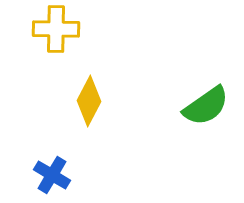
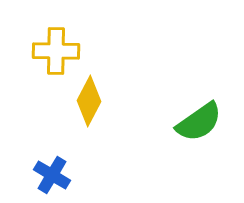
yellow cross: moved 22 px down
green semicircle: moved 7 px left, 16 px down
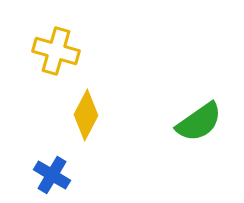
yellow cross: rotated 15 degrees clockwise
yellow diamond: moved 3 px left, 14 px down
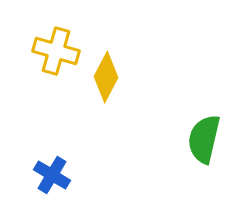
yellow diamond: moved 20 px right, 38 px up
green semicircle: moved 5 px right, 17 px down; rotated 138 degrees clockwise
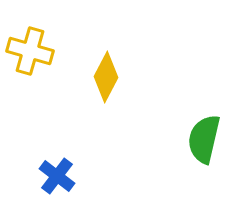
yellow cross: moved 26 px left
blue cross: moved 5 px right, 1 px down; rotated 6 degrees clockwise
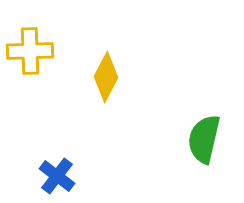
yellow cross: rotated 18 degrees counterclockwise
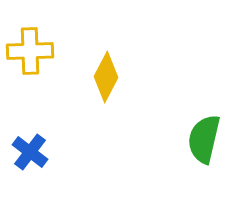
blue cross: moved 27 px left, 24 px up
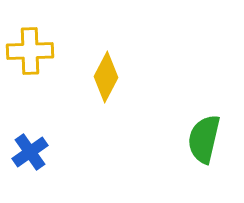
blue cross: rotated 18 degrees clockwise
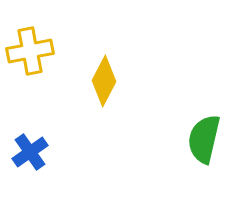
yellow cross: rotated 9 degrees counterclockwise
yellow diamond: moved 2 px left, 4 px down
